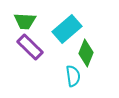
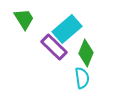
green trapezoid: moved 1 px left, 2 px up; rotated 125 degrees counterclockwise
purple rectangle: moved 24 px right
cyan semicircle: moved 9 px right, 2 px down
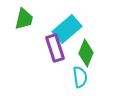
green trapezoid: rotated 45 degrees clockwise
purple rectangle: moved 1 px right, 1 px down; rotated 28 degrees clockwise
cyan semicircle: moved 2 px left, 1 px up
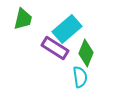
green trapezoid: moved 1 px left
purple rectangle: rotated 40 degrees counterclockwise
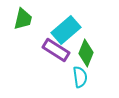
cyan rectangle: moved 1 px left, 1 px down
purple rectangle: moved 1 px right, 2 px down
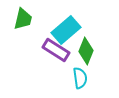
green diamond: moved 2 px up
cyan semicircle: moved 1 px down
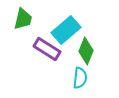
purple rectangle: moved 9 px left, 1 px up
cyan semicircle: rotated 15 degrees clockwise
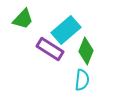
green trapezoid: rotated 30 degrees clockwise
purple rectangle: moved 3 px right
cyan semicircle: moved 2 px right, 2 px down
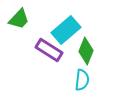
green trapezoid: moved 4 px left
purple rectangle: moved 1 px left, 1 px down
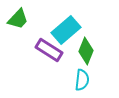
green trapezoid: moved 1 px left
